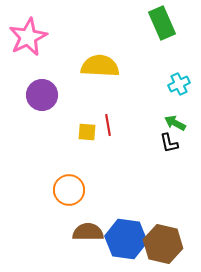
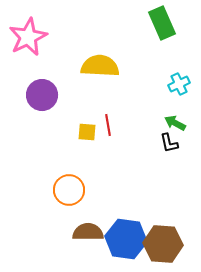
brown hexagon: rotated 9 degrees counterclockwise
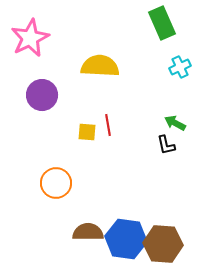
pink star: moved 2 px right, 1 px down
cyan cross: moved 1 px right, 17 px up
black L-shape: moved 3 px left, 2 px down
orange circle: moved 13 px left, 7 px up
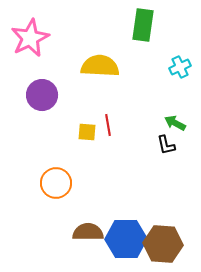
green rectangle: moved 19 px left, 2 px down; rotated 32 degrees clockwise
blue hexagon: rotated 9 degrees counterclockwise
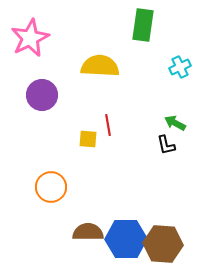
yellow square: moved 1 px right, 7 px down
orange circle: moved 5 px left, 4 px down
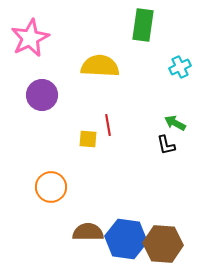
blue hexagon: rotated 9 degrees clockwise
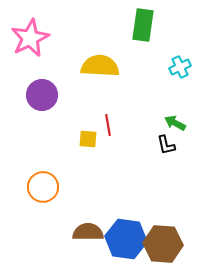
orange circle: moved 8 px left
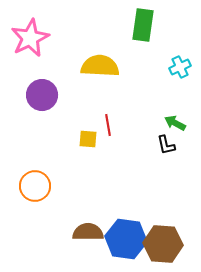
orange circle: moved 8 px left, 1 px up
